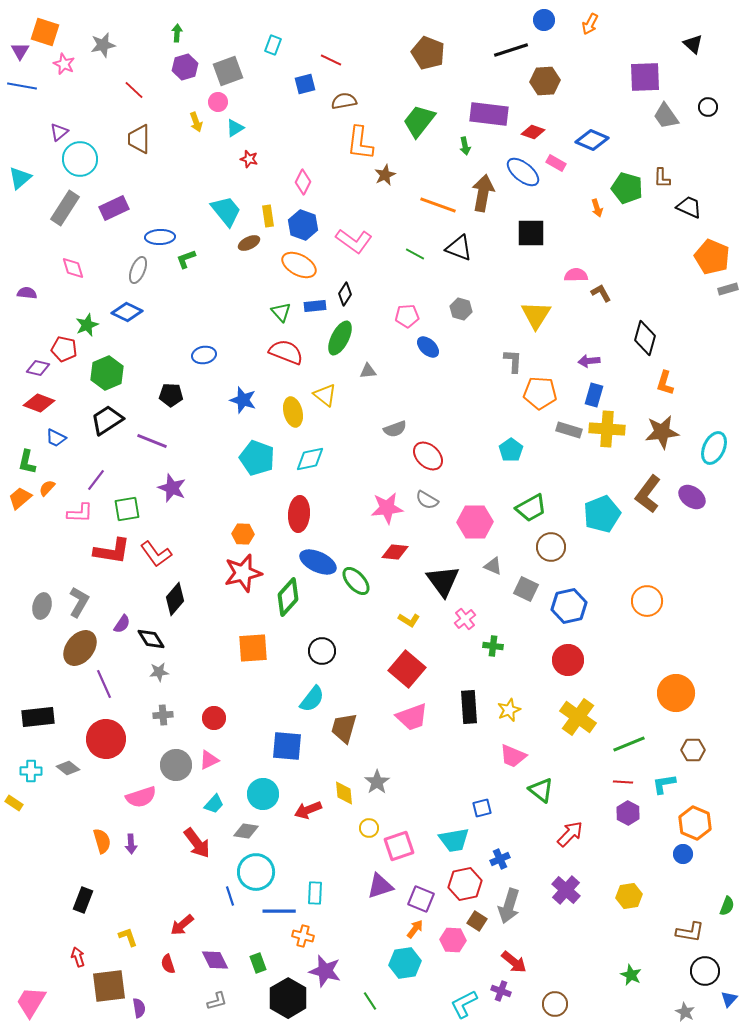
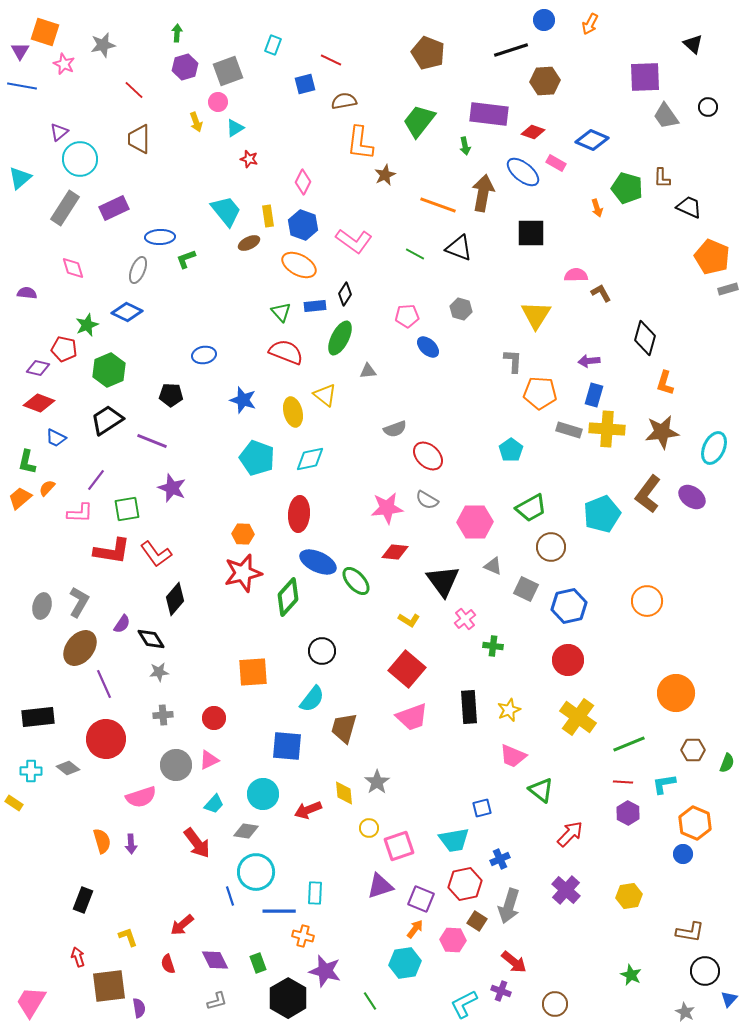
green hexagon at (107, 373): moved 2 px right, 3 px up
orange square at (253, 648): moved 24 px down
green semicircle at (727, 906): moved 143 px up
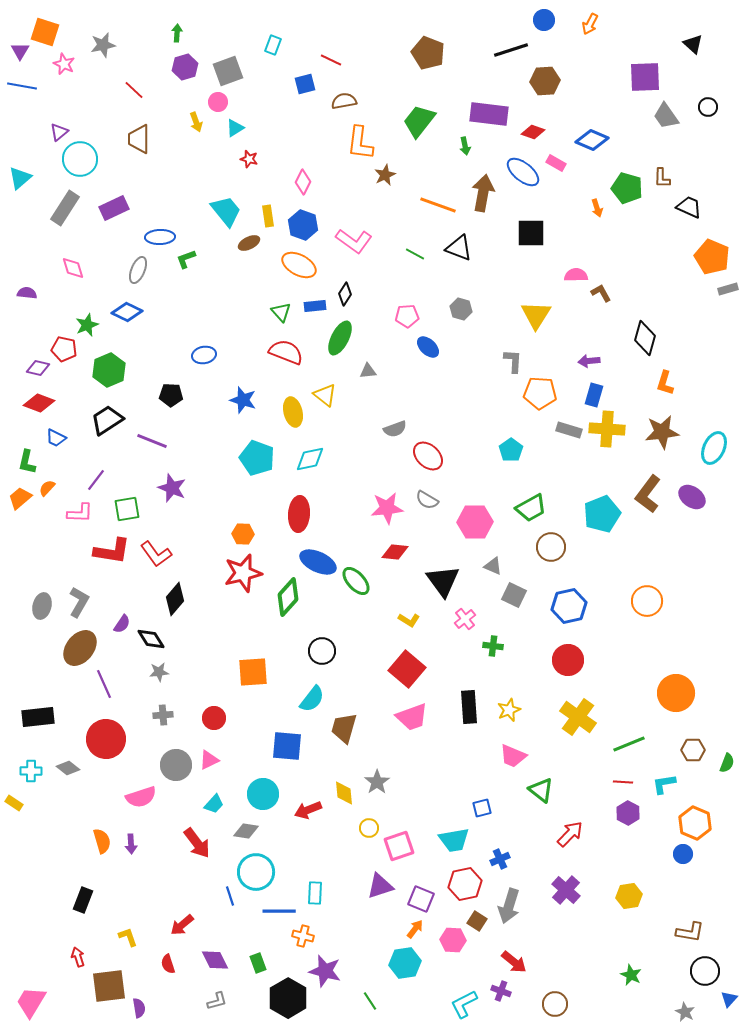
gray square at (526, 589): moved 12 px left, 6 px down
